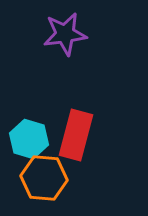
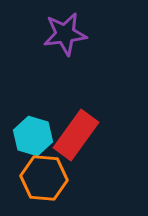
red rectangle: rotated 21 degrees clockwise
cyan hexagon: moved 4 px right, 3 px up
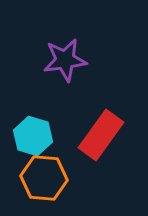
purple star: moved 26 px down
red rectangle: moved 25 px right
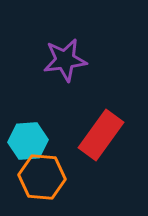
cyan hexagon: moved 5 px left, 5 px down; rotated 21 degrees counterclockwise
orange hexagon: moved 2 px left, 1 px up
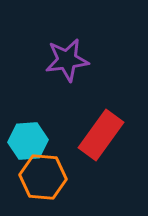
purple star: moved 2 px right
orange hexagon: moved 1 px right
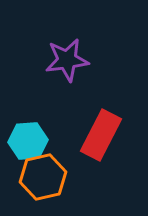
red rectangle: rotated 9 degrees counterclockwise
orange hexagon: rotated 18 degrees counterclockwise
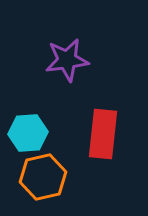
red rectangle: moved 2 px right, 1 px up; rotated 21 degrees counterclockwise
cyan hexagon: moved 8 px up
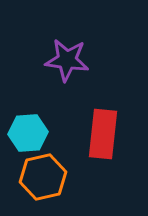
purple star: rotated 15 degrees clockwise
